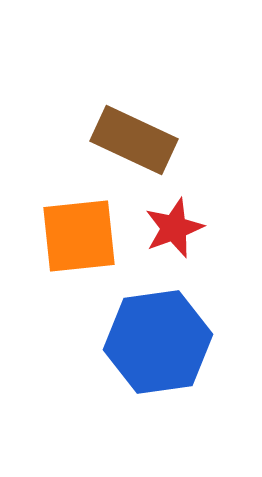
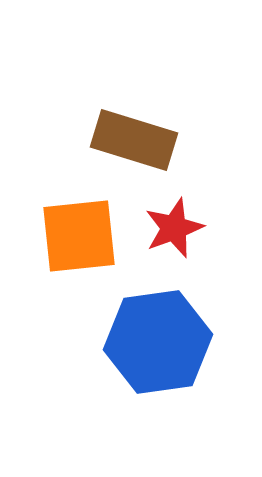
brown rectangle: rotated 8 degrees counterclockwise
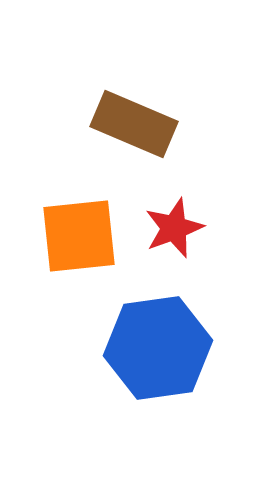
brown rectangle: moved 16 px up; rotated 6 degrees clockwise
blue hexagon: moved 6 px down
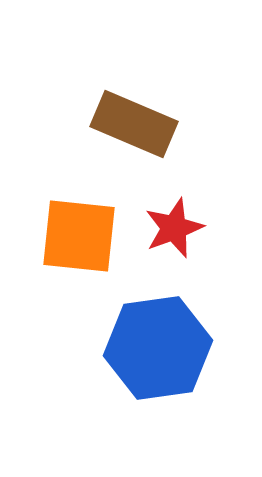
orange square: rotated 12 degrees clockwise
